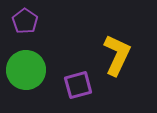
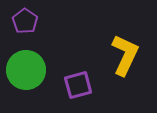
yellow L-shape: moved 8 px right
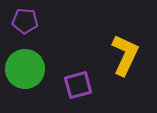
purple pentagon: rotated 30 degrees counterclockwise
green circle: moved 1 px left, 1 px up
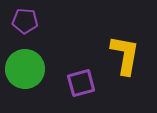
yellow L-shape: rotated 15 degrees counterclockwise
purple square: moved 3 px right, 2 px up
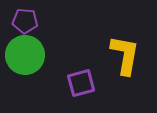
green circle: moved 14 px up
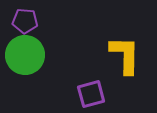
yellow L-shape: rotated 9 degrees counterclockwise
purple square: moved 10 px right, 11 px down
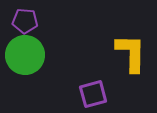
yellow L-shape: moved 6 px right, 2 px up
purple square: moved 2 px right
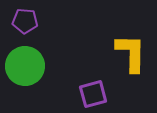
green circle: moved 11 px down
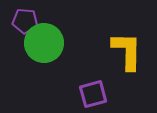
yellow L-shape: moved 4 px left, 2 px up
green circle: moved 19 px right, 23 px up
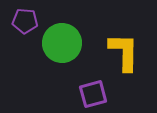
green circle: moved 18 px right
yellow L-shape: moved 3 px left, 1 px down
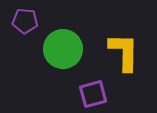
green circle: moved 1 px right, 6 px down
